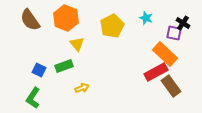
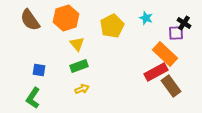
orange hexagon: rotated 20 degrees clockwise
black cross: moved 1 px right
purple square: moved 2 px right; rotated 14 degrees counterclockwise
green rectangle: moved 15 px right
blue square: rotated 16 degrees counterclockwise
yellow arrow: moved 1 px down
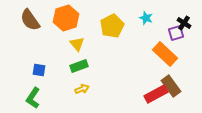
purple square: rotated 14 degrees counterclockwise
red rectangle: moved 22 px down
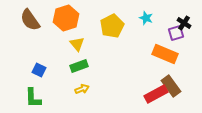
orange rectangle: rotated 20 degrees counterclockwise
blue square: rotated 16 degrees clockwise
green L-shape: rotated 35 degrees counterclockwise
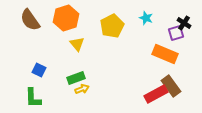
green rectangle: moved 3 px left, 12 px down
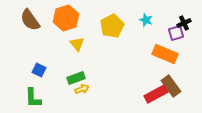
cyan star: moved 2 px down
black cross: rotated 32 degrees clockwise
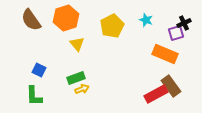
brown semicircle: moved 1 px right
green L-shape: moved 1 px right, 2 px up
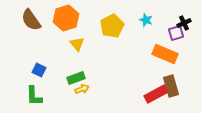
brown rectangle: rotated 20 degrees clockwise
